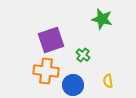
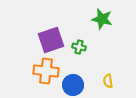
green cross: moved 4 px left, 8 px up; rotated 24 degrees counterclockwise
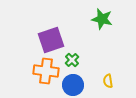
green cross: moved 7 px left, 13 px down; rotated 32 degrees clockwise
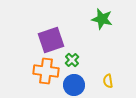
blue circle: moved 1 px right
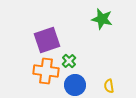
purple square: moved 4 px left
green cross: moved 3 px left, 1 px down
yellow semicircle: moved 1 px right, 5 px down
blue circle: moved 1 px right
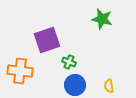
green cross: moved 1 px down; rotated 24 degrees counterclockwise
orange cross: moved 26 px left
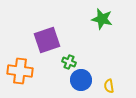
blue circle: moved 6 px right, 5 px up
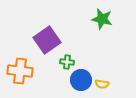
purple square: rotated 16 degrees counterclockwise
green cross: moved 2 px left; rotated 16 degrees counterclockwise
yellow semicircle: moved 7 px left, 2 px up; rotated 72 degrees counterclockwise
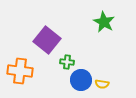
green star: moved 2 px right, 3 px down; rotated 15 degrees clockwise
purple square: rotated 16 degrees counterclockwise
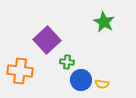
purple square: rotated 8 degrees clockwise
